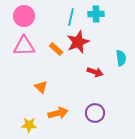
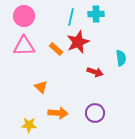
orange arrow: rotated 18 degrees clockwise
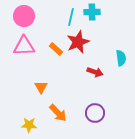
cyan cross: moved 4 px left, 2 px up
orange triangle: rotated 16 degrees clockwise
orange arrow: rotated 42 degrees clockwise
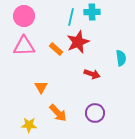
red arrow: moved 3 px left, 2 px down
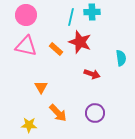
pink circle: moved 2 px right, 1 px up
red star: moved 2 px right; rotated 30 degrees counterclockwise
pink triangle: moved 2 px right; rotated 15 degrees clockwise
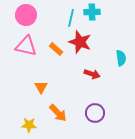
cyan line: moved 1 px down
